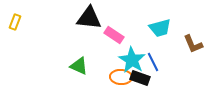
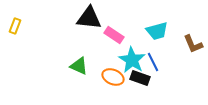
yellow rectangle: moved 4 px down
cyan trapezoid: moved 3 px left, 3 px down
orange ellipse: moved 8 px left; rotated 20 degrees clockwise
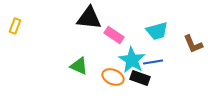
blue line: rotated 72 degrees counterclockwise
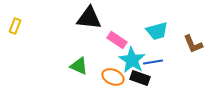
pink rectangle: moved 3 px right, 5 px down
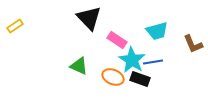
black triangle: rotated 40 degrees clockwise
yellow rectangle: rotated 35 degrees clockwise
black rectangle: moved 1 px down
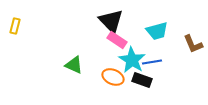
black triangle: moved 22 px right, 3 px down
yellow rectangle: rotated 42 degrees counterclockwise
blue line: moved 1 px left
green triangle: moved 5 px left, 1 px up
black rectangle: moved 2 px right, 1 px down
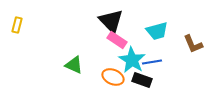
yellow rectangle: moved 2 px right, 1 px up
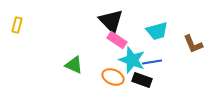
cyan star: rotated 12 degrees counterclockwise
